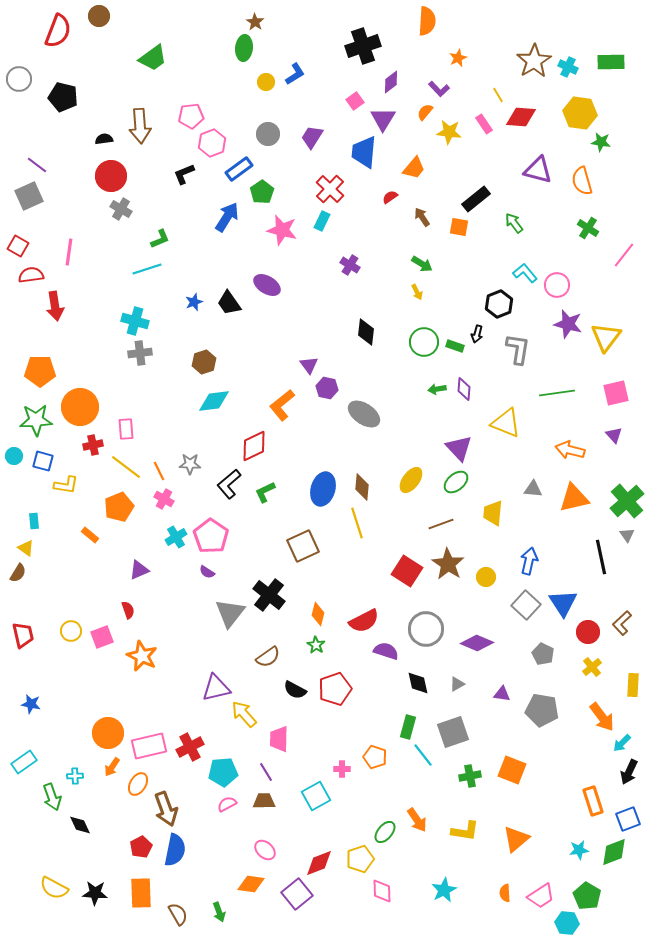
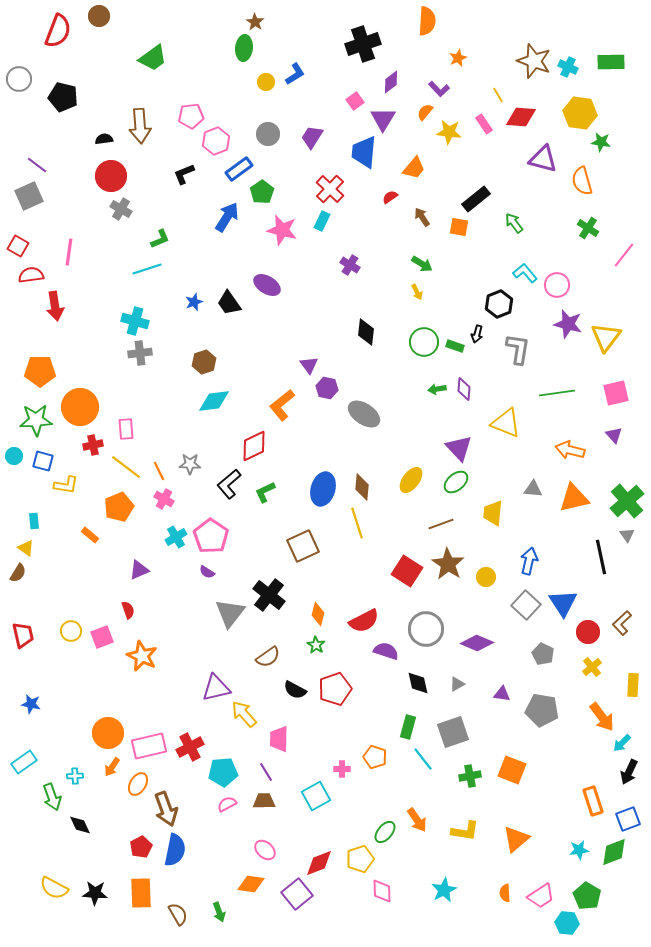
black cross at (363, 46): moved 2 px up
brown star at (534, 61): rotated 20 degrees counterclockwise
pink hexagon at (212, 143): moved 4 px right, 2 px up
purple triangle at (538, 170): moved 5 px right, 11 px up
cyan line at (423, 755): moved 4 px down
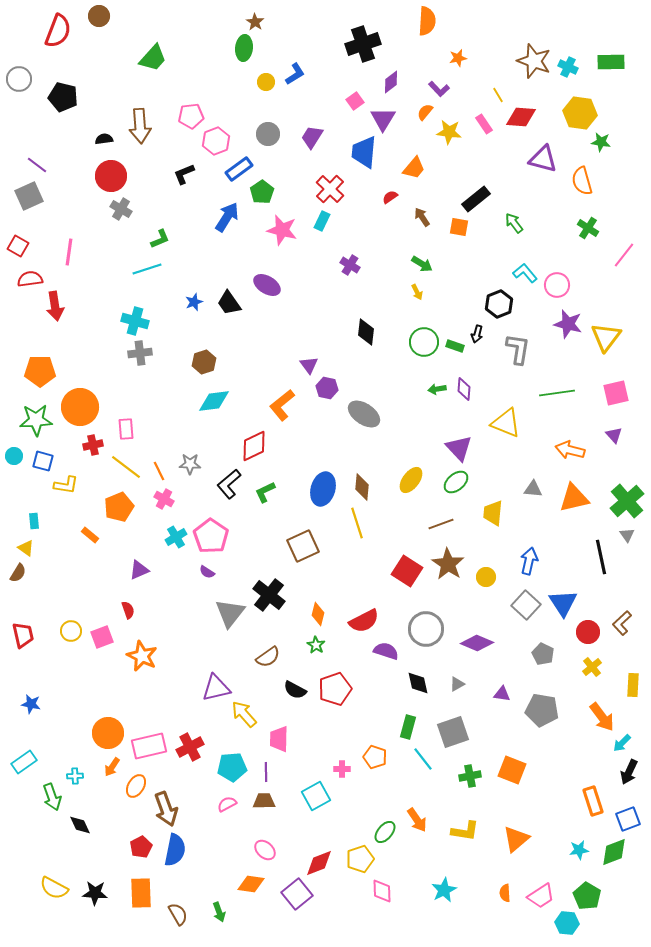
green trapezoid at (153, 58): rotated 12 degrees counterclockwise
orange star at (458, 58): rotated 12 degrees clockwise
red semicircle at (31, 275): moved 1 px left, 4 px down
cyan pentagon at (223, 772): moved 9 px right, 5 px up
purple line at (266, 772): rotated 30 degrees clockwise
orange ellipse at (138, 784): moved 2 px left, 2 px down
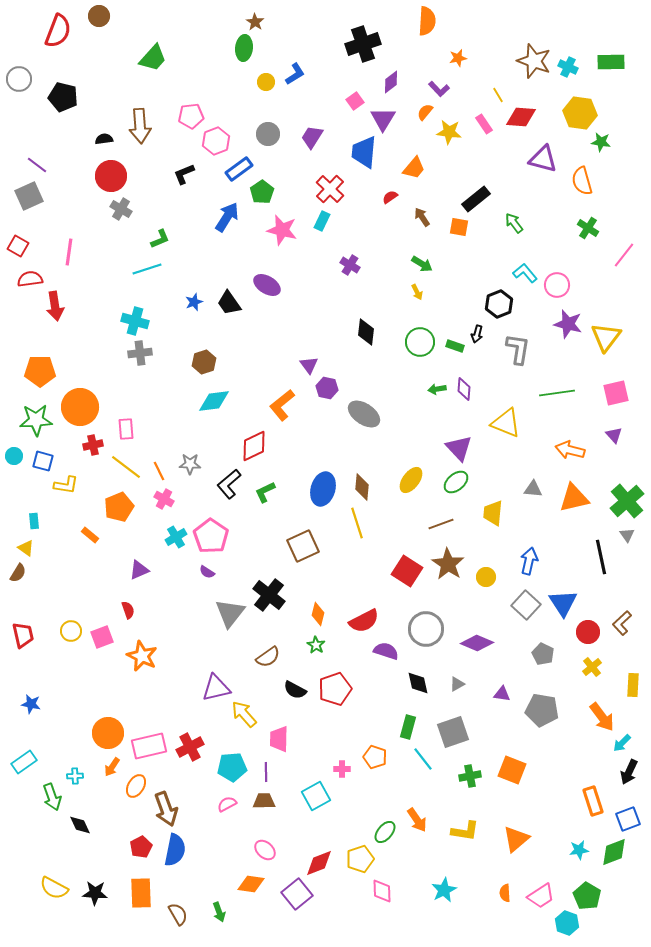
green circle at (424, 342): moved 4 px left
cyan hexagon at (567, 923): rotated 15 degrees clockwise
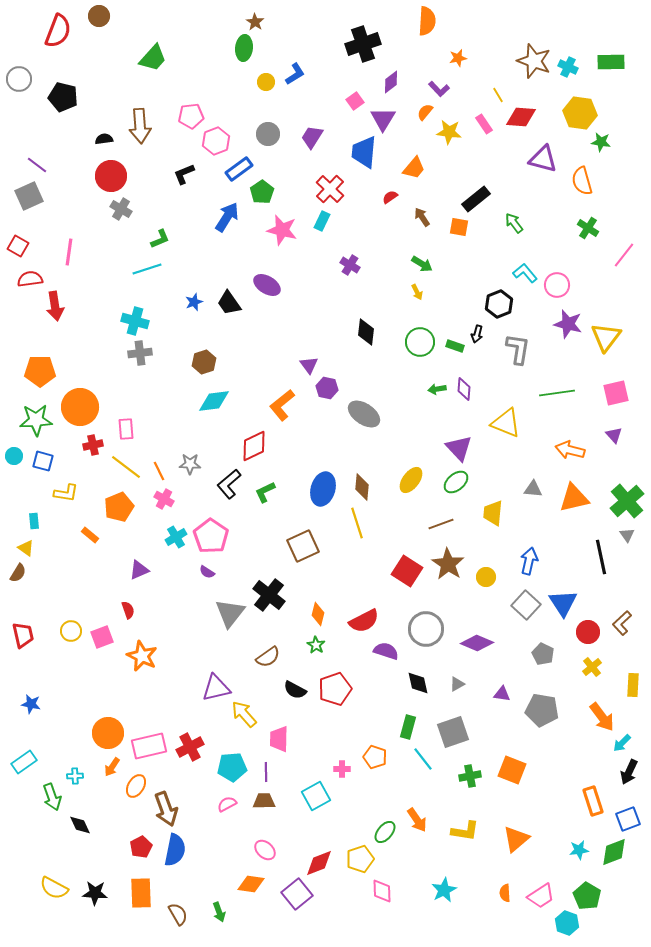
yellow L-shape at (66, 485): moved 8 px down
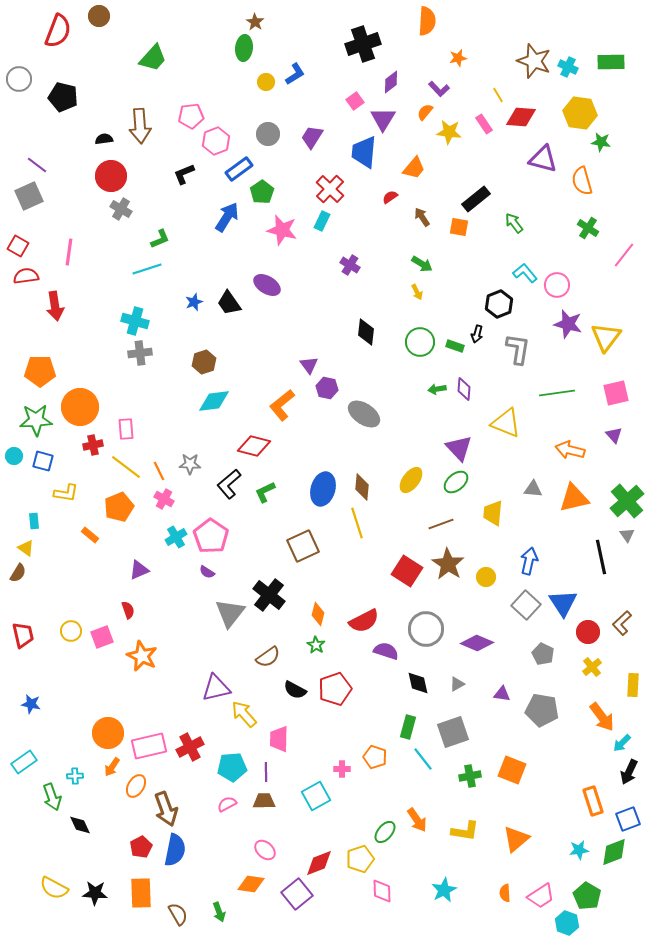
red semicircle at (30, 279): moved 4 px left, 3 px up
red diamond at (254, 446): rotated 40 degrees clockwise
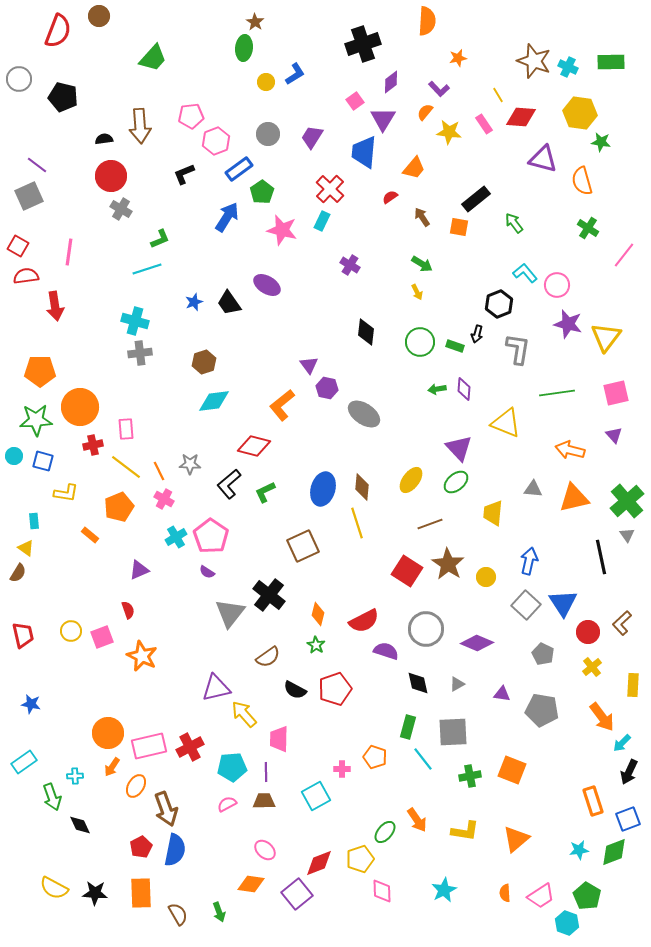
brown line at (441, 524): moved 11 px left
gray square at (453, 732): rotated 16 degrees clockwise
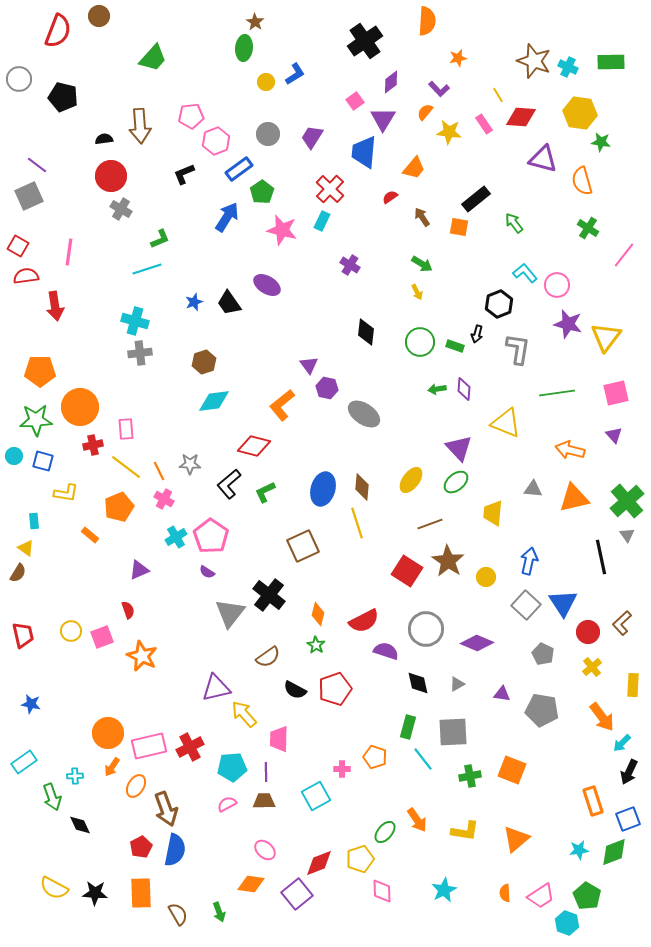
black cross at (363, 44): moved 2 px right, 3 px up; rotated 16 degrees counterclockwise
brown star at (448, 564): moved 3 px up
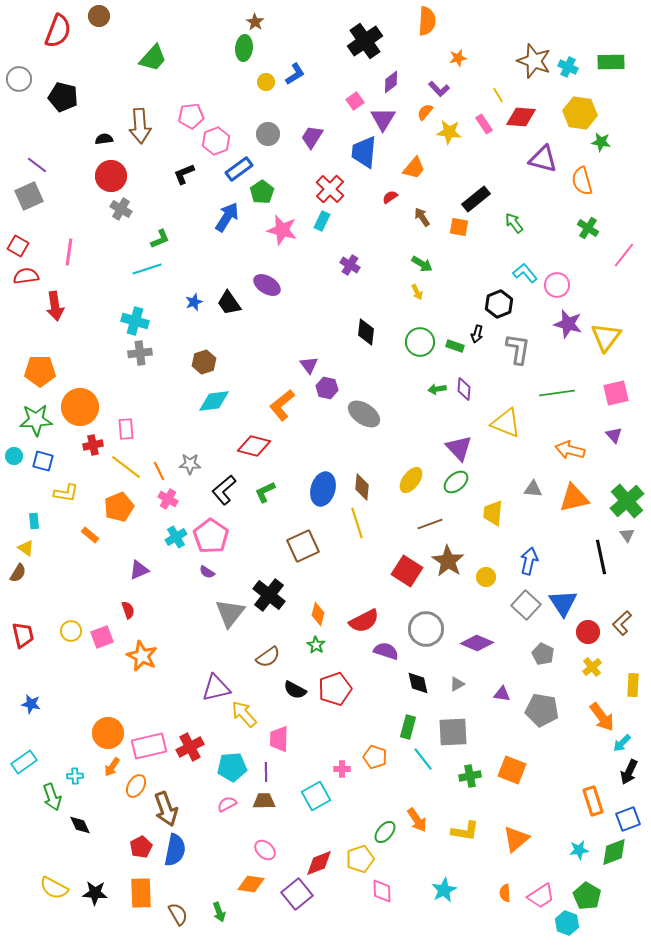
black L-shape at (229, 484): moved 5 px left, 6 px down
pink cross at (164, 499): moved 4 px right
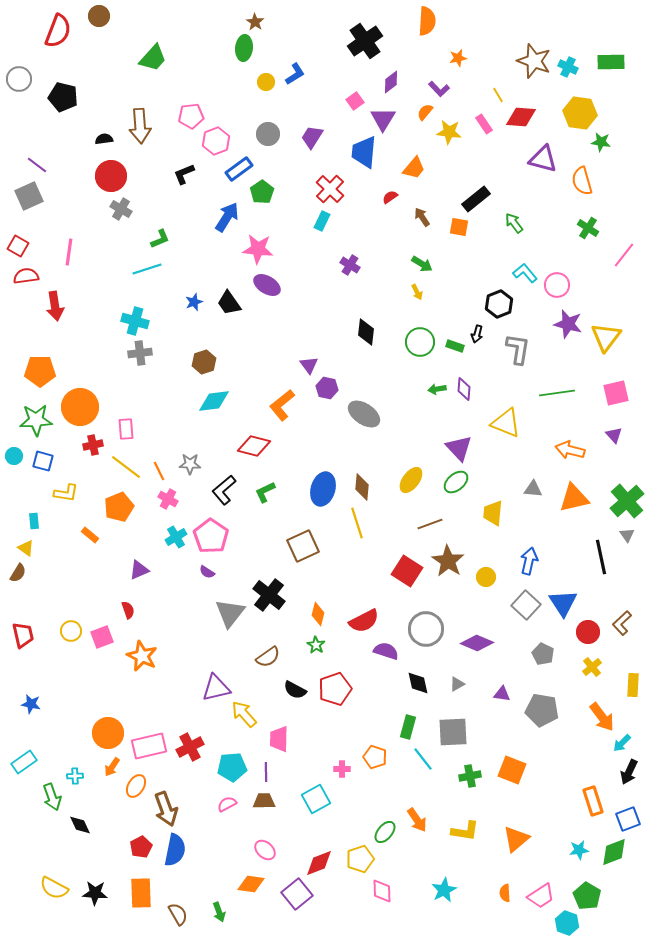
pink star at (282, 230): moved 24 px left, 19 px down; rotated 8 degrees counterclockwise
cyan square at (316, 796): moved 3 px down
